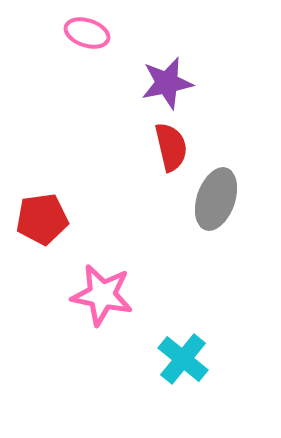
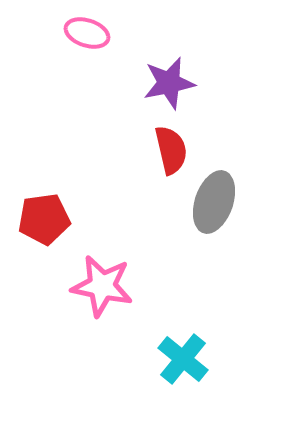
purple star: moved 2 px right
red semicircle: moved 3 px down
gray ellipse: moved 2 px left, 3 px down
red pentagon: moved 2 px right
pink star: moved 9 px up
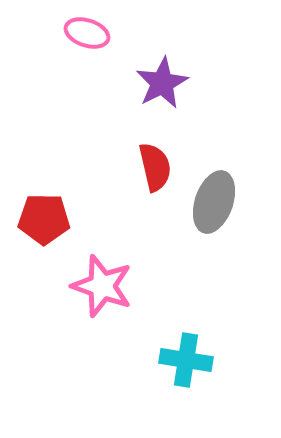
purple star: moved 7 px left; rotated 16 degrees counterclockwise
red semicircle: moved 16 px left, 17 px down
red pentagon: rotated 9 degrees clockwise
pink star: rotated 8 degrees clockwise
cyan cross: moved 3 px right, 1 px down; rotated 30 degrees counterclockwise
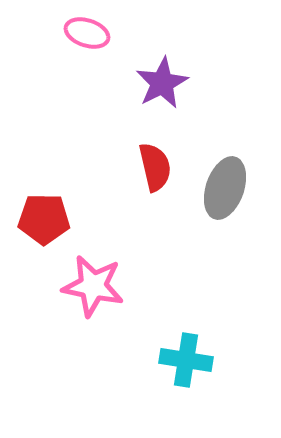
gray ellipse: moved 11 px right, 14 px up
pink star: moved 9 px left; rotated 8 degrees counterclockwise
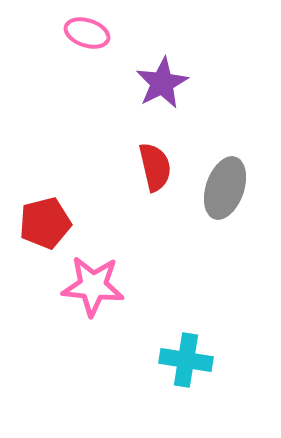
red pentagon: moved 1 px right, 4 px down; rotated 15 degrees counterclockwise
pink star: rotated 6 degrees counterclockwise
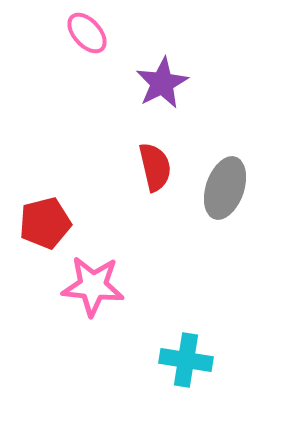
pink ellipse: rotated 30 degrees clockwise
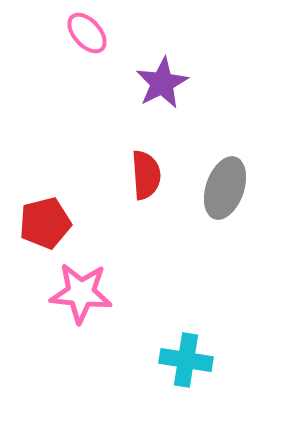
red semicircle: moved 9 px left, 8 px down; rotated 9 degrees clockwise
pink star: moved 12 px left, 7 px down
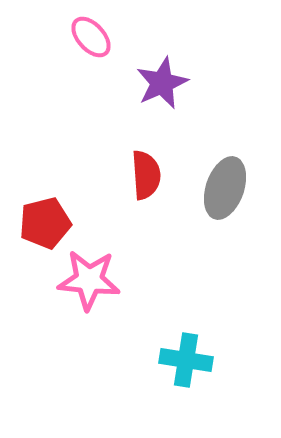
pink ellipse: moved 4 px right, 4 px down
purple star: rotated 4 degrees clockwise
pink star: moved 8 px right, 13 px up
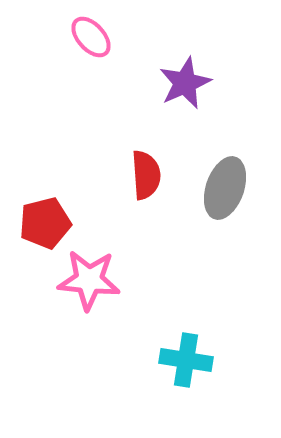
purple star: moved 23 px right
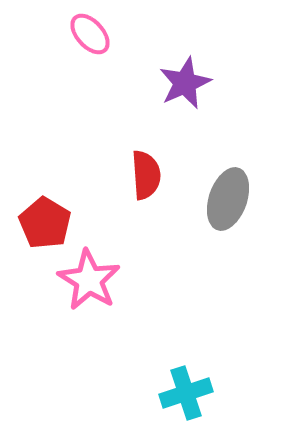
pink ellipse: moved 1 px left, 3 px up
gray ellipse: moved 3 px right, 11 px down
red pentagon: rotated 27 degrees counterclockwise
pink star: rotated 26 degrees clockwise
cyan cross: moved 33 px down; rotated 27 degrees counterclockwise
